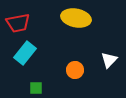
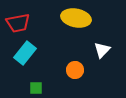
white triangle: moved 7 px left, 10 px up
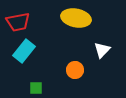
red trapezoid: moved 1 px up
cyan rectangle: moved 1 px left, 2 px up
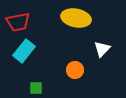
white triangle: moved 1 px up
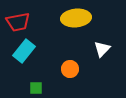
yellow ellipse: rotated 16 degrees counterclockwise
orange circle: moved 5 px left, 1 px up
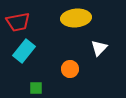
white triangle: moved 3 px left, 1 px up
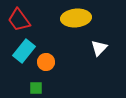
red trapezoid: moved 1 px right, 2 px up; rotated 65 degrees clockwise
orange circle: moved 24 px left, 7 px up
